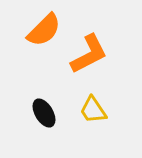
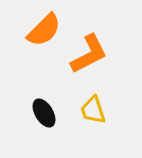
yellow trapezoid: rotated 16 degrees clockwise
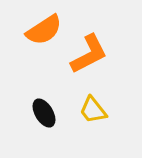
orange semicircle: rotated 12 degrees clockwise
yellow trapezoid: rotated 20 degrees counterclockwise
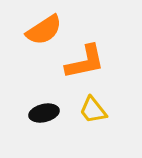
orange L-shape: moved 4 px left, 8 px down; rotated 15 degrees clockwise
black ellipse: rotated 72 degrees counterclockwise
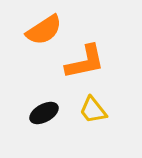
black ellipse: rotated 16 degrees counterclockwise
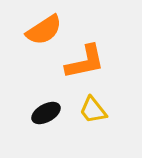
black ellipse: moved 2 px right
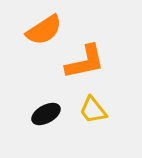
black ellipse: moved 1 px down
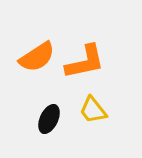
orange semicircle: moved 7 px left, 27 px down
black ellipse: moved 3 px right, 5 px down; rotated 36 degrees counterclockwise
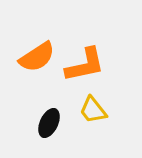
orange L-shape: moved 3 px down
black ellipse: moved 4 px down
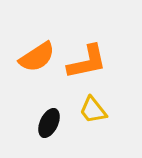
orange L-shape: moved 2 px right, 3 px up
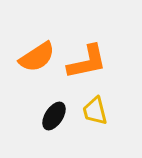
yellow trapezoid: moved 2 px right, 1 px down; rotated 24 degrees clockwise
black ellipse: moved 5 px right, 7 px up; rotated 8 degrees clockwise
